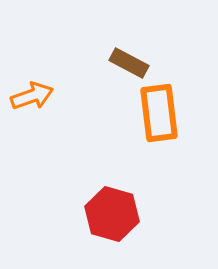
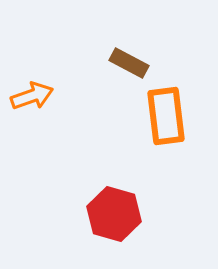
orange rectangle: moved 7 px right, 3 px down
red hexagon: moved 2 px right
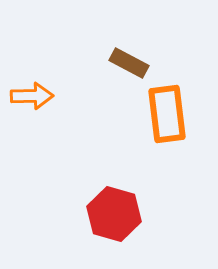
orange arrow: rotated 18 degrees clockwise
orange rectangle: moved 1 px right, 2 px up
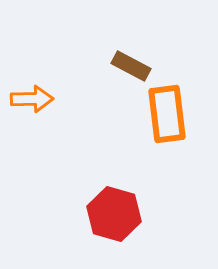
brown rectangle: moved 2 px right, 3 px down
orange arrow: moved 3 px down
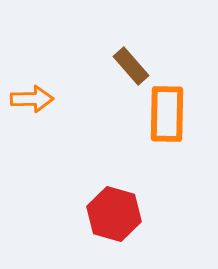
brown rectangle: rotated 21 degrees clockwise
orange rectangle: rotated 8 degrees clockwise
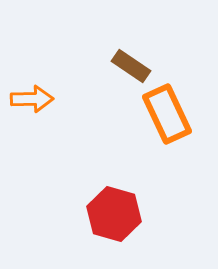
brown rectangle: rotated 15 degrees counterclockwise
orange rectangle: rotated 26 degrees counterclockwise
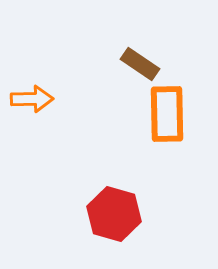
brown rectangle: moved 9 px right, 2 px up
orange rectangle: rotated 24 degrees clockwise
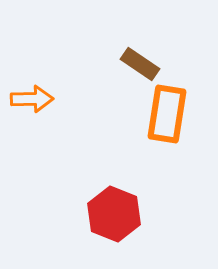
orange rectangle: rotated 10 degrees clockwise
red hexagon: rotated 6 degrees clockwise
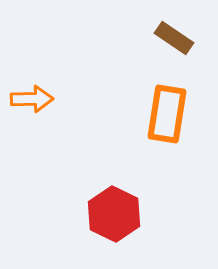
brown rectangle: moved 34 px right, 26 px up
red hexagon: rotated 4 degrees clockwise
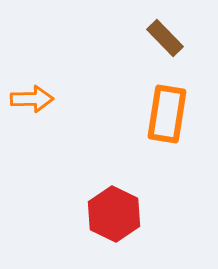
brown rectangle: moved 9 px left; rotated 12 degrees clockwise
